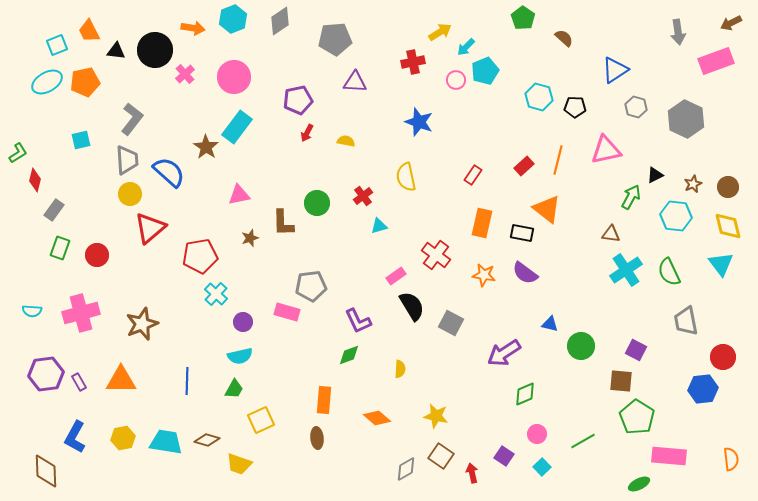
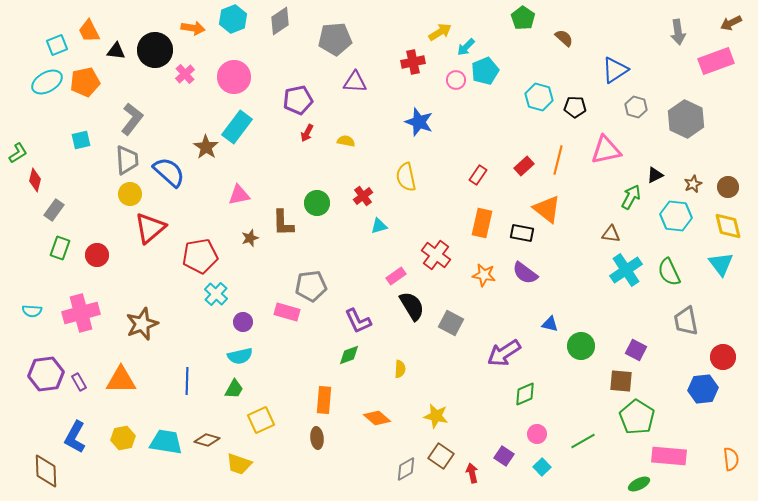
red rectangle at (473, 175): moved 5 px right
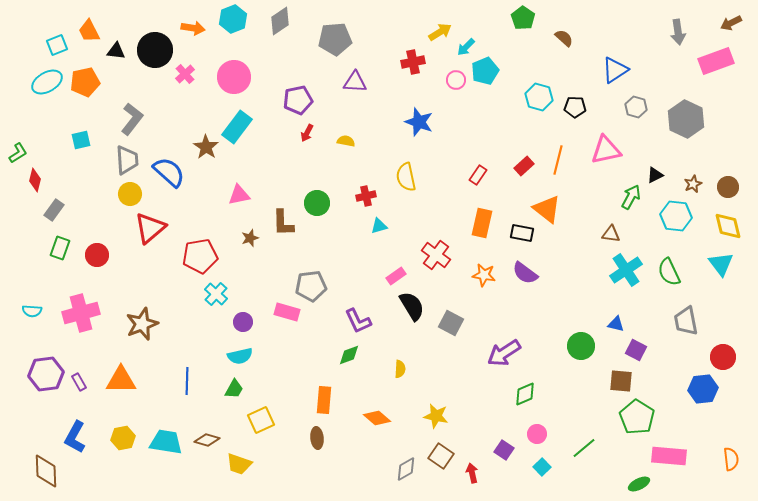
red cross at (363, 196): moved 3 px right; rotated 24 degrees clockwise
blue triangle at (550, 324): moved 66 px right
green line at (583, 441): moved 1 px right, 7 px down; rotated 10 degrees counterclockwise
purple square at (504, 456): moved 6 px up
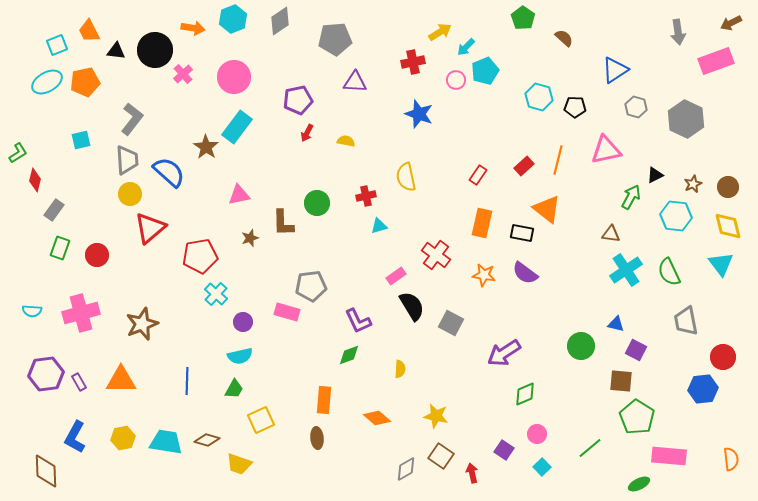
pink cross at (185, 74): moved 2 px left
blue star at (419, 122): moved 8 px up
green line at (584, 448): moved 6 px right
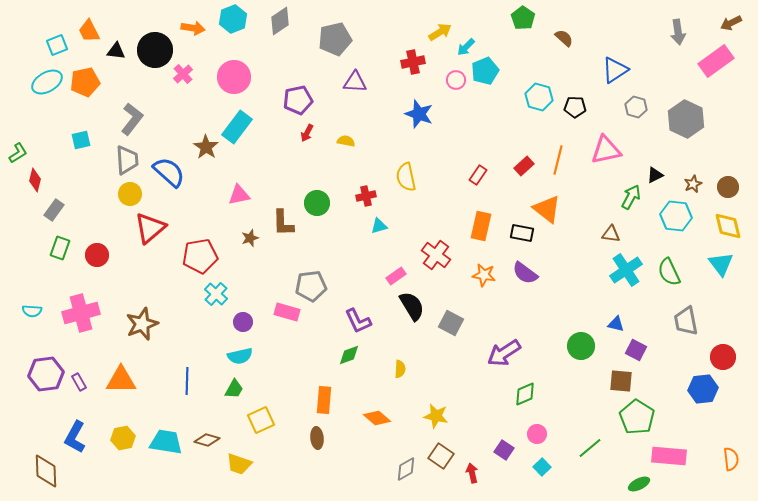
gray pentagon at (335, 39): rotated 8 degrees counterclockwise
pink rectangle at (716, 61): rotated 16 degrees counterclockwise
orange rectangle at (482, 223): moved 1 px left, 3 px down
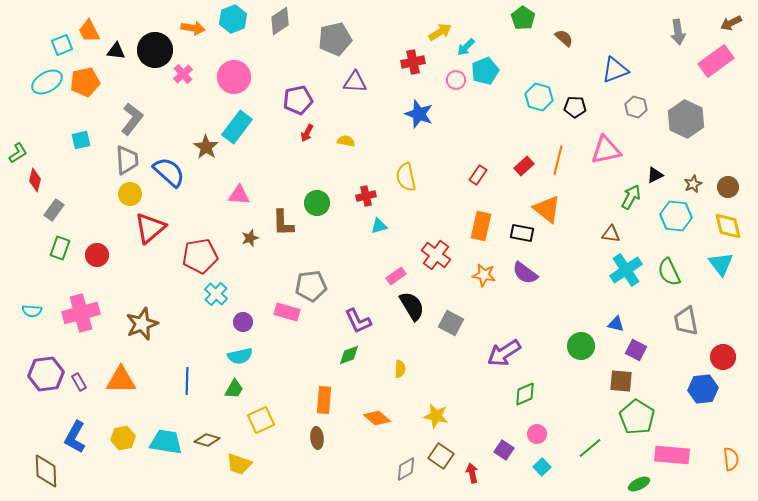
cyan square at (57, 45): moved 5 px right
blue triangle at (615, 70): rotated 12 degrees clockwise
pink triangle at (239, 195): rotated 15 degrees clockwise
pink rectangle at (669, 456): moved 3 px right, 1 px up
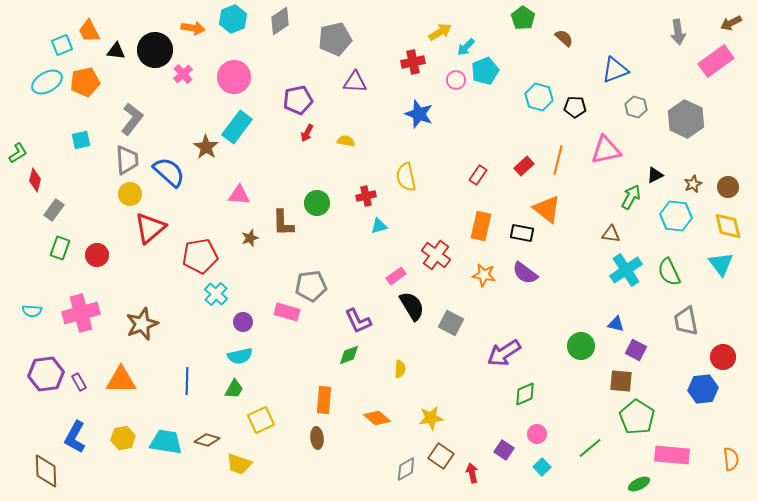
yellow star at (436, 416): moved 5 px left, 2 px down; rotated 20 degrees counterclockwise
